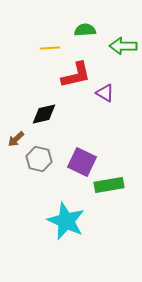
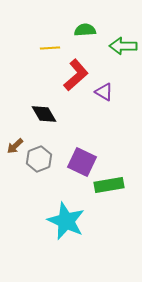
red L-shape: rotated 28 degrees counterclockwise
purple triangle: moved 1 px left, 1 px up
black diamond: rotated 72 degrees clockwise
brown arrow: moved 1 px left, 7 px down
gray hexagon: rotated 25 degrees clockwise
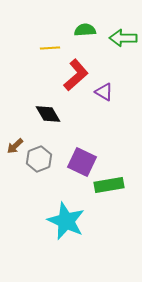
green arrow: moved 8 px up
black diamond: moved 4 px right
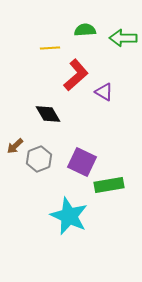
cyan star: moved 3 px right, 5 px up
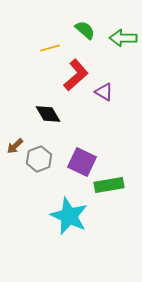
green semicircle: rotated 45 degrees clockwise
yellow line: rotated 12 degrees counterclockwise
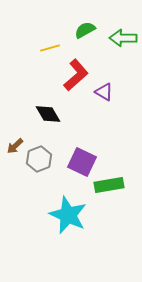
green semicircle: rotated 70 degrees counterclockwise
cyan star: moved 1 px left, 1 px up
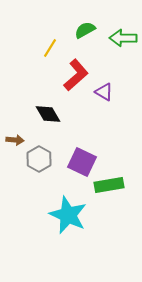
yellow line: rotated 42 degrees counterclockwise
brown arrow: moved 6 px up; rotated 132 degrees counterclockwise
gray hexagon: rotated 10 degrees counterclockwise
